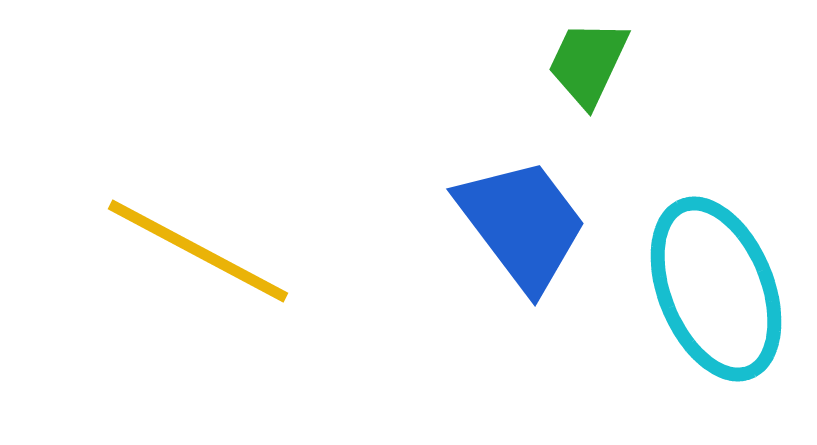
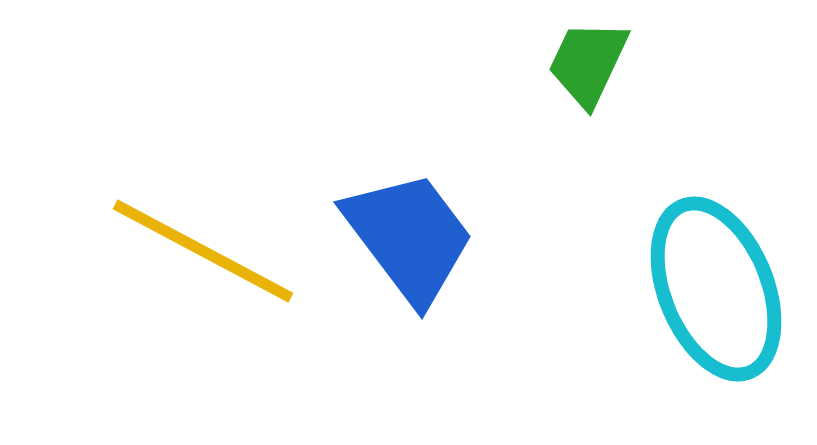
blue trapezoid: moved 113 px left, 13 px down
yellow line: moved 5 px right
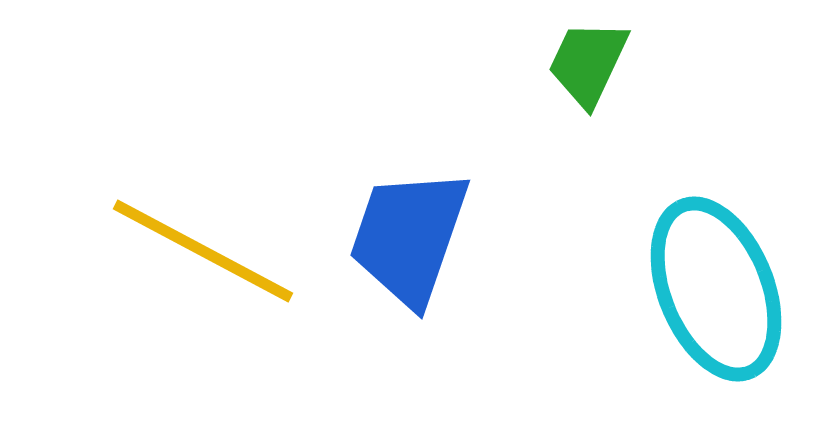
blue trapezoid: rotated 124 degrees counterclockwise
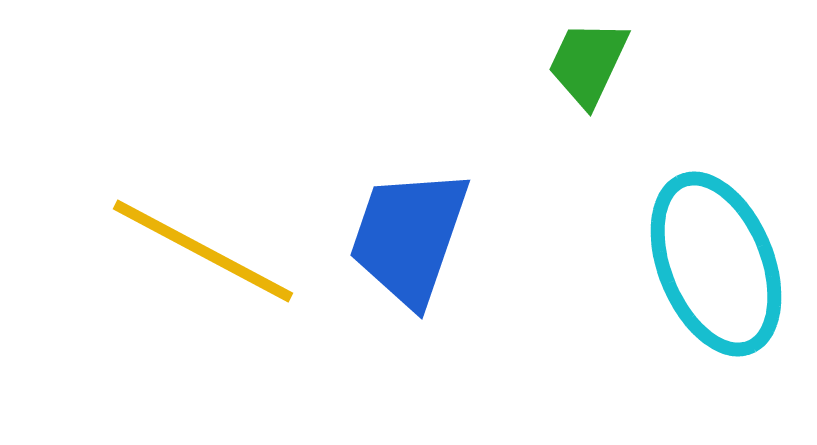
cyan ellipse: moved 25 px up
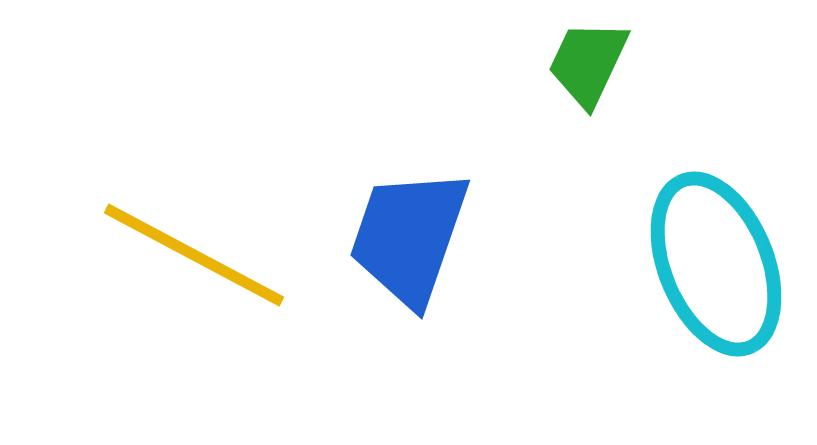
yellow line: moved 9 px left, 4 px down
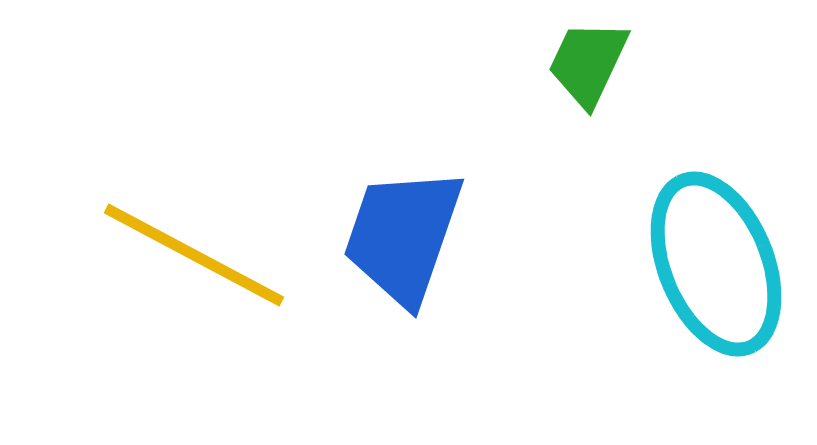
blue trapezoid: moved 6 px left, 1 px up
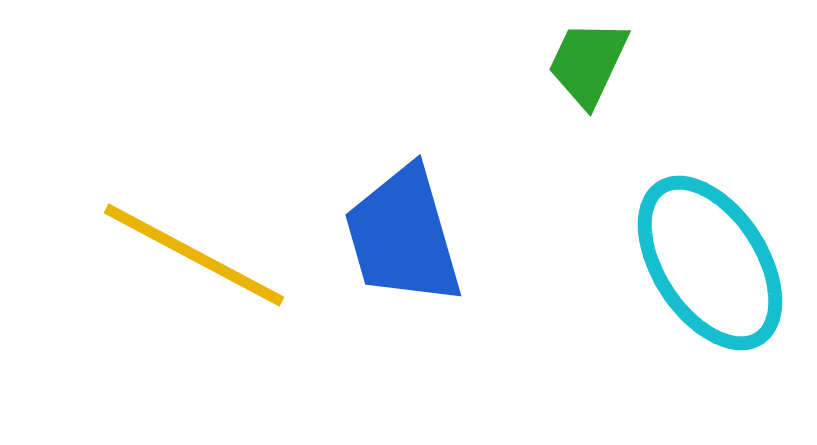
blue trapezoid: rotated 35 degrees counterclockwise
cyan ellipse: moved 6 px left, 1 px up; rotated 11 degrees counterclockwise
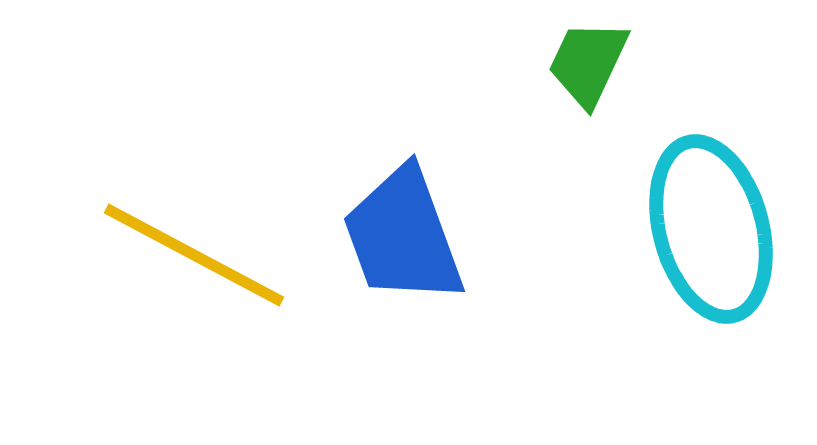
blue trapezoid: rotated 4 degrees counterclockwise
cyan ellipse: moved 1 px right, 34 px up; rotated 18 degrees clockwise
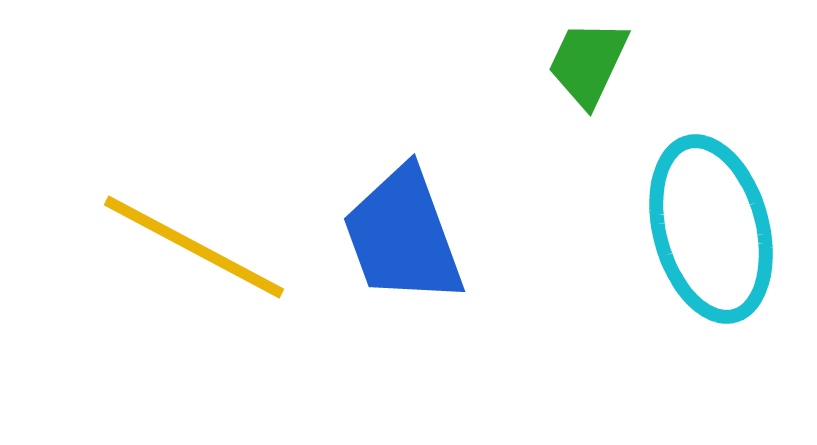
yellow line: moved 8 px up
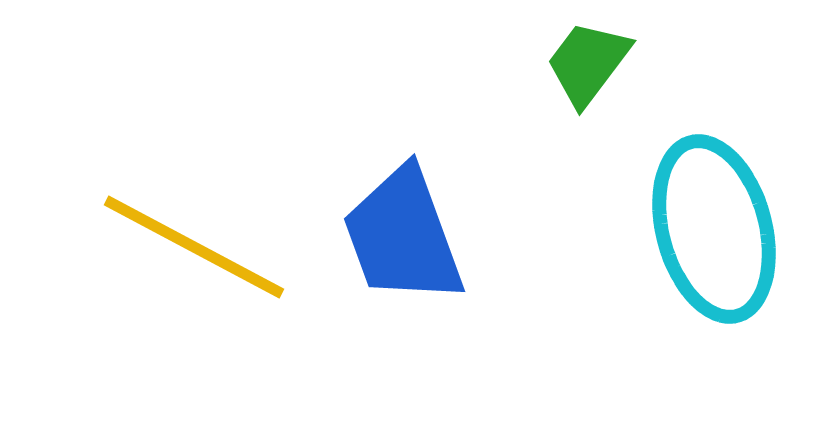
green trapezoid: rotated 12 degrees clockwise
cyan ellipse: moved 3 px right
